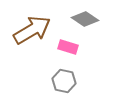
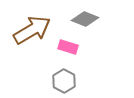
gray diamond: rotated 12 degrees counterclockwise
gray hexagon: rotated 15 degrees clockwise
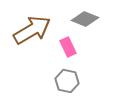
pink rectangle: rotated 48 degrees clockwise
gray hexagon: moved 3 px right; rotated 15 degrees counterclockwise
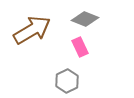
pink rectangle: moved 12 px right
gray hexagon: rotated 20 degrees clockwise
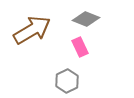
gray diamond: moved 1 px right
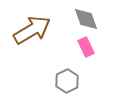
gray diamond: rotated 48 degrees clockwise
pink rectangle: moved 6 px right
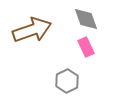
brown arrow: rotated 12 degrees clockwise
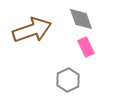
gray diamond: moved 5 px left
gray hexagon: moved 1 px right, 1 px up
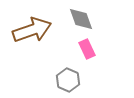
pink rectangle: moved 1 px right, 2 px down
gray hexagon: rotated 10 degrees counterclockwise
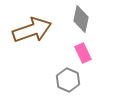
gray diamond: rotated 32 degrees clockwise
pink rectangle: moved 4 px left, 4 px down
